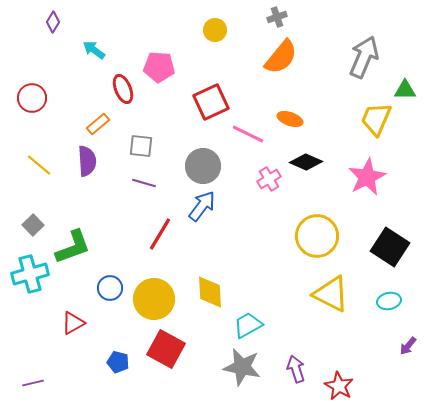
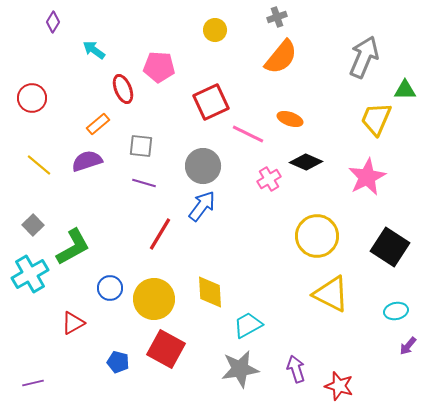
purple semicircle at (87, 161): rotated 104 degrees counterclockwise
green L-shape at (73, 247): rotated 9 degrees counterclockwise
cyan cross at (30, 274): rotated 15 degrees counterclockwise
cyan ellipse at (389, 301): moved 7 px right, 10 px down
gray star at (242, 367): moved 2 px left, 2 px down; rotated 21 degrees counterclockwise
red star at (339, 386): rotated 12 degrees counterclockwise
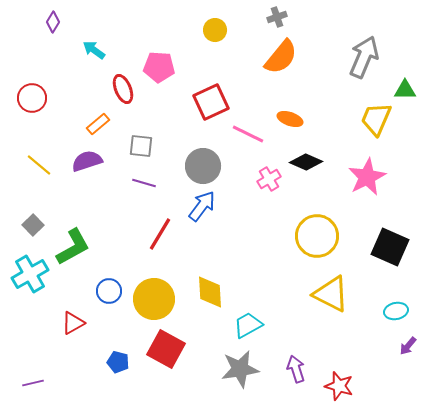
black square at (390, 247): rotated 9 degrees counterclockwise
blue circle at (110, 288): moved 1 px left, 3 px down
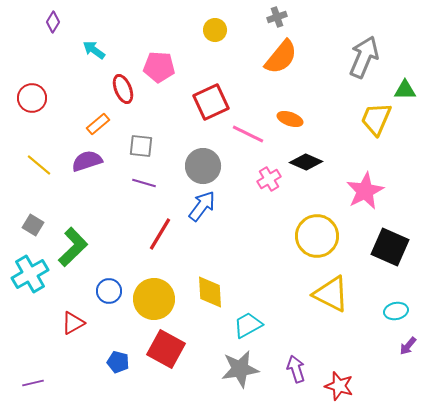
pink star at (367, 177): moved 2 px left, 14 px down
gray square at (33, 225): rotated 15 degrees counterclockwise
green L-shape at (73, 247): rotated 15 degrees counterclockwise
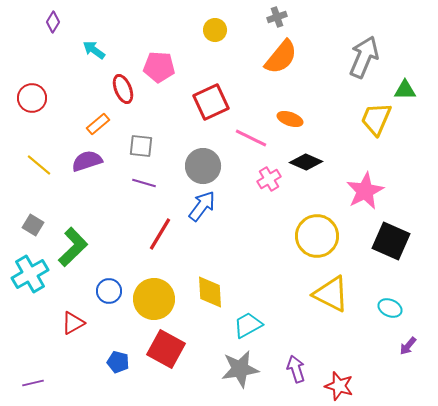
pink line at (248, 134): moved 3 px right, 4 px down
black square at (390, 247): moved 1 px right, 6 px up
cyan ellipse at (396, 311): moved 6 px left, 3 px up; rotated 35 degrees clockwise
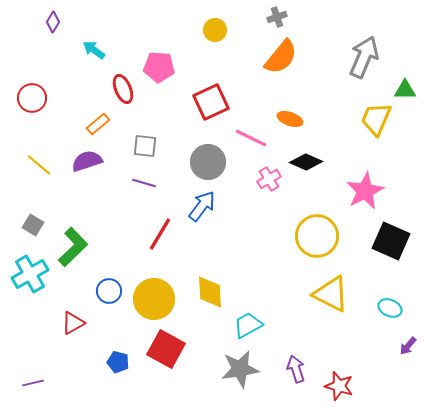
gray square at (141, 146): moved 4 px right
gray circle at (203, 166): moved 5 px right, 4 px up
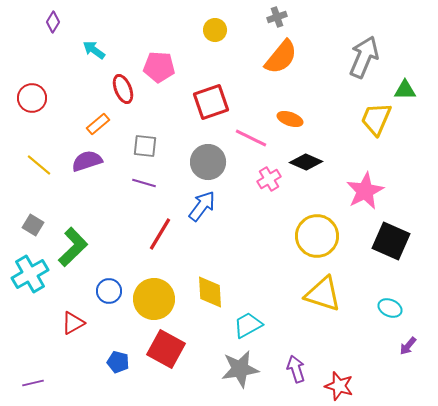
red square at (211, 102): rotated 6 degrees clockwise
yellow triangle at (331, 294): moved 8 px left; rotated 9 degrees counterclockwise
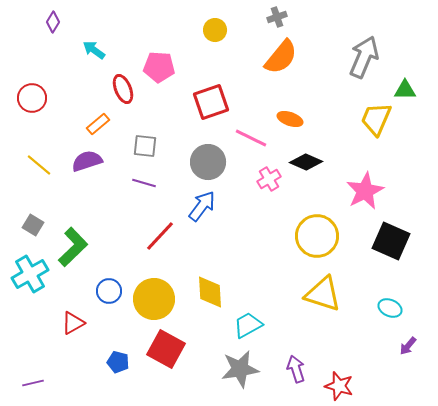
red line at (160, 234): moved 2 px down; rotated 12 degrees clockwise
